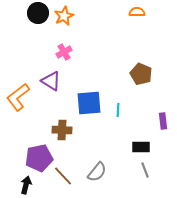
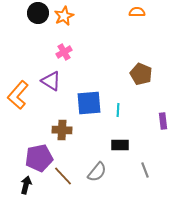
orange L-shape: moved 2 px up; rotated 12 degrees counterclockwise
black rectangle: moved 21 px left, 2 px up
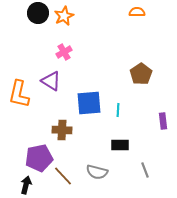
brown pentagon: rotated 15 degrees clockwise
orange L-shape: moved 1 px right, 1 px up; rotated 28 degrees counterclockwise
gray semicircle: rotated 65 degrees clockwise
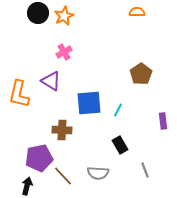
cyan line: rotated 24 degrees clockwise
black rectangle: rotated 60 degrees clockwise
gray semicircle: moved 1 px right, 1 px down; rotated 10 degrees counterclockwise
black arrow: moved 1 px right, 1 px down
